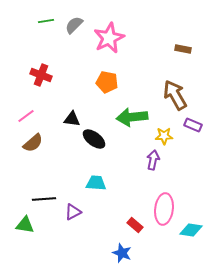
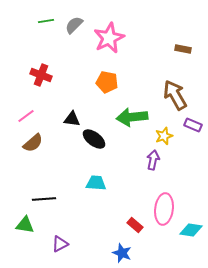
yellow star: rotated 18 degrees counterclockwise
purple triangle: moved 13 px left, 32 px down
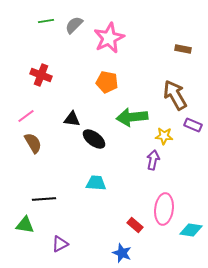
yellow star: rotated 24 degrees clockwise
brown semicircle: rotated 80 degrees counterclockwise
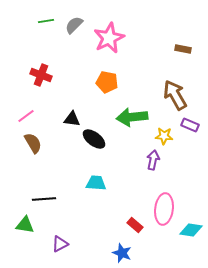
purple rectangle: moved 3 px left
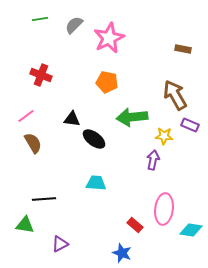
green line: moved 6 px left, 2 px up
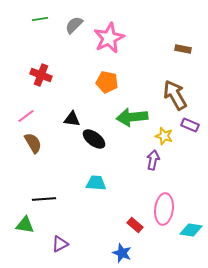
yellow star: rotated 12 degrees clockwise
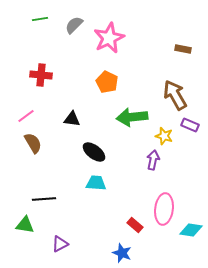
red cross: rotated 15 degrees counterclockwise
orange pentagon: rotated 15 degrees clockwise
black ellipse: moved 13 px down
